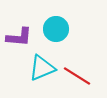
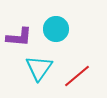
cyan triangle: moved 3 px left; rotated 32 degrees counterclockwise
red line: rotated 72 degrees counterclockwise
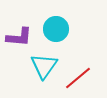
cyan triangle: moved 5 px right, 2 px up
red line: moved 1 px right, 2 px down
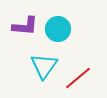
cyan circle: moved 2 px right
purple L-shape: moved 6 px right, 11 px up
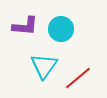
cyan circle: moved 3 px right
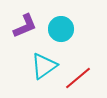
purple L-shape: rotated 28 degrees counterclockwise
cyan triangle: rotated 20 degrees clockwise
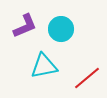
cyan triangle: rotated 24 degrees clockwise
red line: moved 9 px right
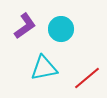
purple L-shape: rotated 12 degrees counterclockwise
cyan triangle: moved 2 px down
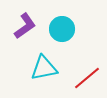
cyan circle: moved 1 px right
